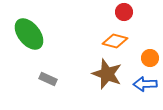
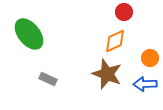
orange diamond: rotated 40 degrees counterclockwise
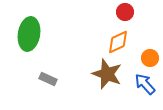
red circle: moved 1 px right
green ellipse: rotated 48 degrees clockwise
orange diamond: moved 3 px right, 1 px down
blue arrow: rotated 50 degrees clockwise
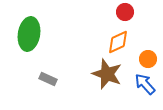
orange circle: moved 2 px left, 1 px down
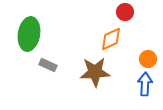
orange diamond: moved 7 px left, 3 px up
brown star: moved 12 px left, 2 px up; rotated 24 degrees counterclockwise
gray rectangle: moved 14 px up
blue arrow: rotated 45 degrees clockwise
